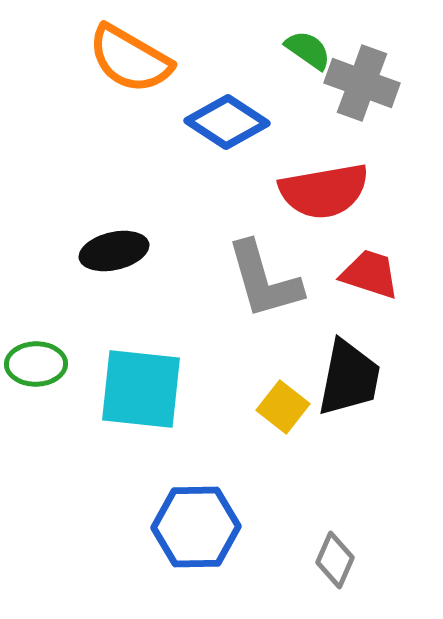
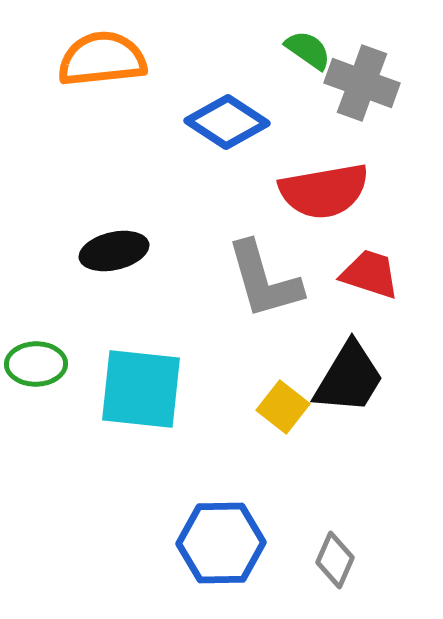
orange semicircle: moved 28 px left; rotated 144 degrees clockwise
black trapezoid: rotated 20 degrees clockwise
blue hexagon: moved 25 px right, 16 px down
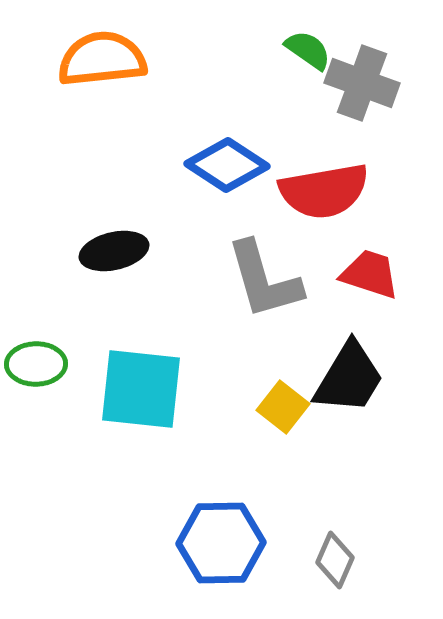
blue diamond: moved 43 px down
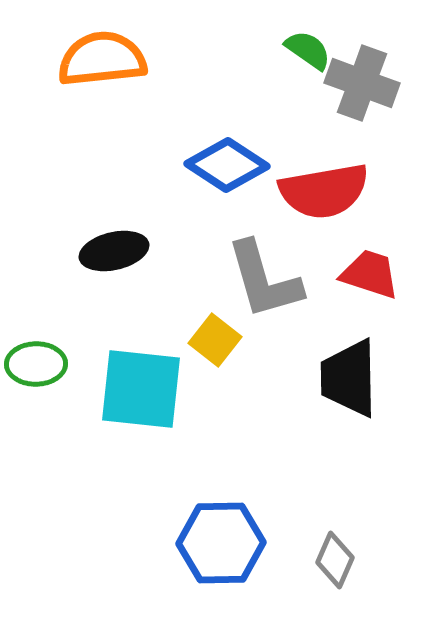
black trapezoid: rotated 148 degrees clockwise
yellow square: moved 68 px left, 67 px up
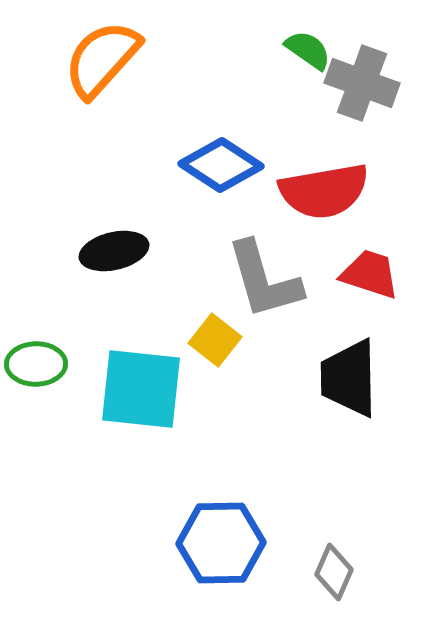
orange semicircle: rotated 42 degrees counterclockwise
blue diamond: moved 6 px left
gray diamond: moved 1 px left, 12 px down
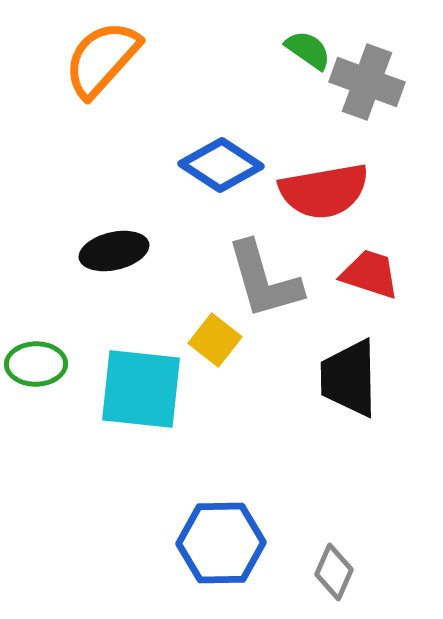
gray cross: moved 5 px right, 1 px up
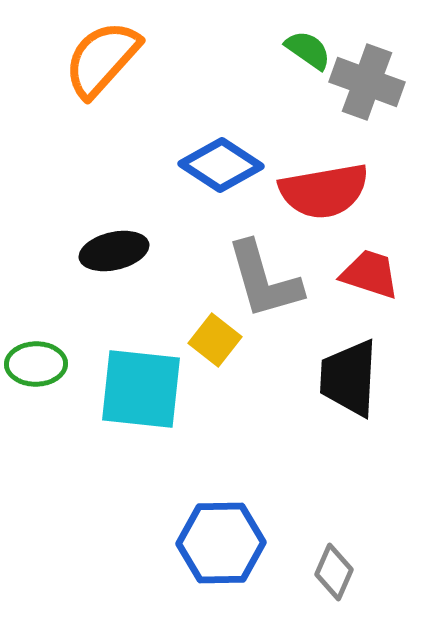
black trapezoid: rotated 4 degrees clockwise
